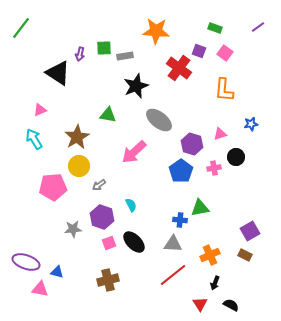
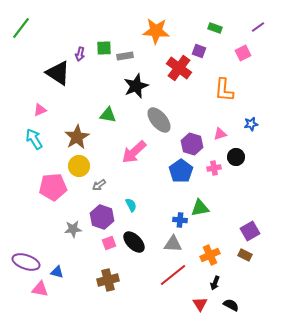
pink square at (225, 53): moved 18 px right; rotated 28 degrees clockwise
gray ellipse at (159, 120): rotated 12 degrees clockwise
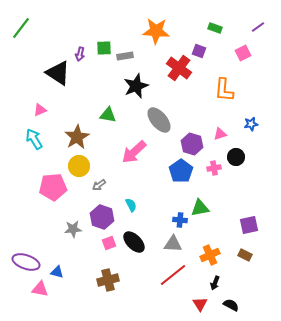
purple square at (250, 231): moved 1 px left, 6 px up; rotated 18 degrees clockwise
